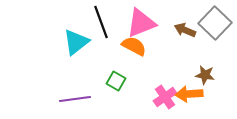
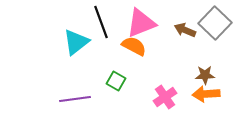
brown star: rotated 12 degrees counterclockwise
orange arrow: moved 17 px right
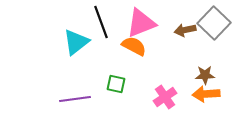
gray square: moved 1 px left
brown arrow: rotated 35 degrees counterclockwise
green square: moved 3 px down; rotated 18 degrees counterclockwise
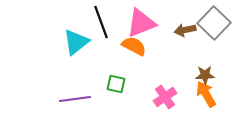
orange arrow: rotated 64 degrees clockwise
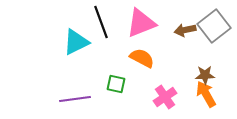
gray square: moved 3 px down; rotated 8 degrees clockwise
cyan triangle: rotated 12 degrees clockwise
orange semicircle: moved 8 px right, 12 px down
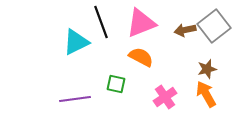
orange semicircle: moved 1 px left, 1 px up
brown star: moved 2 px right, 6 px up; rotated 12 degrees counterclockwise
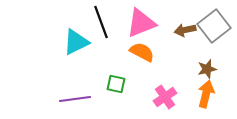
orange semicircle: moved 1 px right, 5 px up
orange arrow: rotated 44 degrees clockwise
